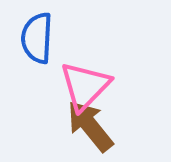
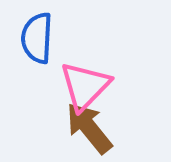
brown arrow: moved 1 px left, 2 px down
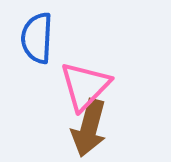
brown arrow: rotated 126 degrees counterclockwise
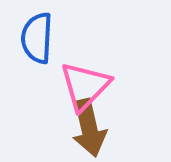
brown arrow: rotated 28 degrees counterclockwise
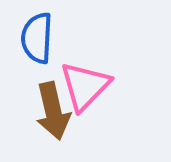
brown arrow: moved 36 px left, 17 px up
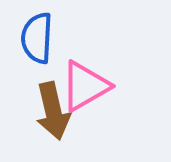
pink triangle: rotated 16 degrees clockwise
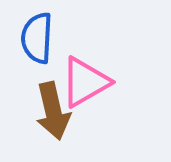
pink triangle: moved 4 px up
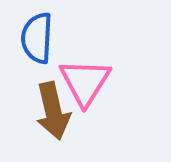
pink triangle: rotated 28 degrees counterclockwise
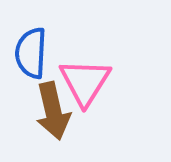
blue semicircle: moved 6 px left, 15 px down
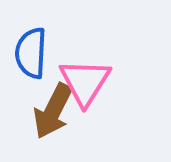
brown arrow: rotated 40 degrees clockwise
